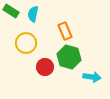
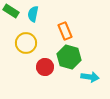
cyan arrow: moved 2 px left
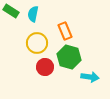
yellow circle: moved 11 px right
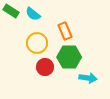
cyan semicircle: rotated 63 degrees counterclockwise
green hexagon: rotated 15 degrees counterclockwise
cyan arrow: moved 2 px left, 1 px down
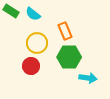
red circle: moved 14 px left, 1 px up
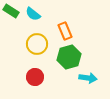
yellow circle: moved 1 px down
green hexagon: rotated 15 degrees counterclockwise
red circle: moved 4 px right, 11 px down
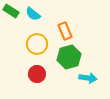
red circle: moved 2 px right, 3 px up
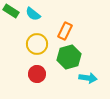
orange rectangle: rotated 48 degrees clockwise
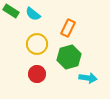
orange rectangle: moved 3 px right, 3 px up
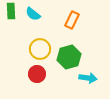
green rectangle: rotated 56 degrees clockwise
orange rectangle: moved 4 px right, 8 px up
yellow circle: moved 3 px right, 5 px down
